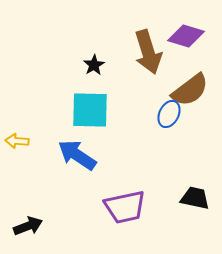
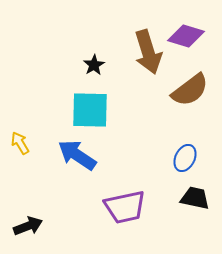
blue ellipse: moved 16 px right, 44 px down
yellow arrow: moved 3 px right, 2 px down; rotated 55 degrees clockwise
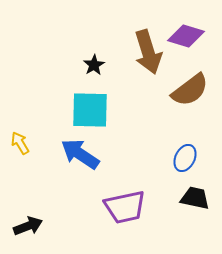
blue arrow: moved 3 px right, 1 px up
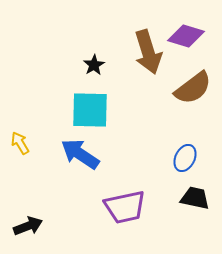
brown semicircle: moved 3 px right, 2 px up
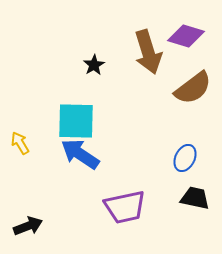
cyan square: moved 14 px left, 11 px down
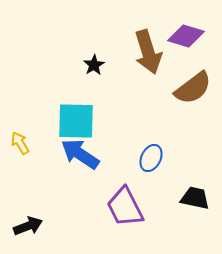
blue ellipse: moved 34 px left
purple trapezoid: rotated 75 degrees clockwise
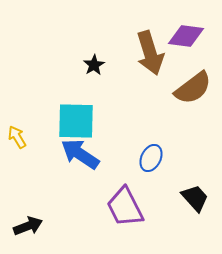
purple diamond: rotated 9 degrees counterclockwise
brown arrow: moved 2 px right, 1 px down
yellow arrow: moved 3 px left, 6 px up
black trapezoid: rotated 36 degrees clockwise
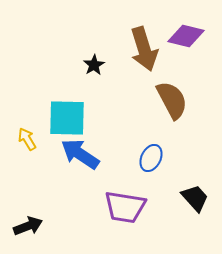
purple diamond: rotated 6 degrees clockwise
brown arrow: moved 6 px left, 4 px up
brown semicircle: moved 21 px left, 12 px down; rotated 81 degrees counterclockwise
cyan square: moved 9 px left, 3 px up
yellow arrow: moved 10 px right, 2 px down
purple trapezoid: rotated 54 degrees counterclockwise
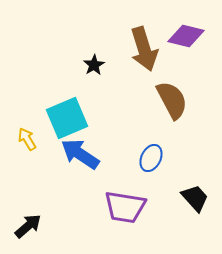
cyan square: rotated 24 degrees counterclockwise
black arrow: rotated 20 degrees counterclockwise
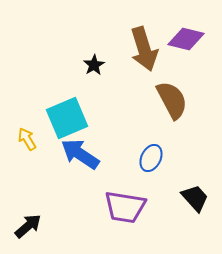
purple diamond: moved 3 px down
